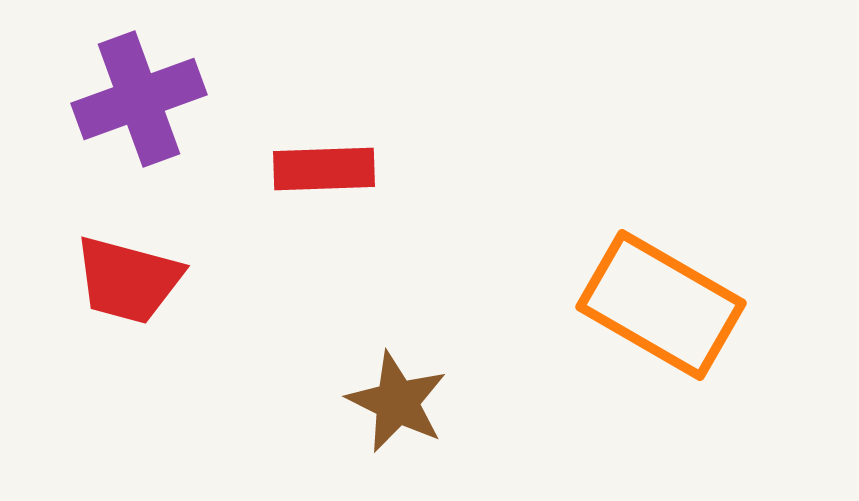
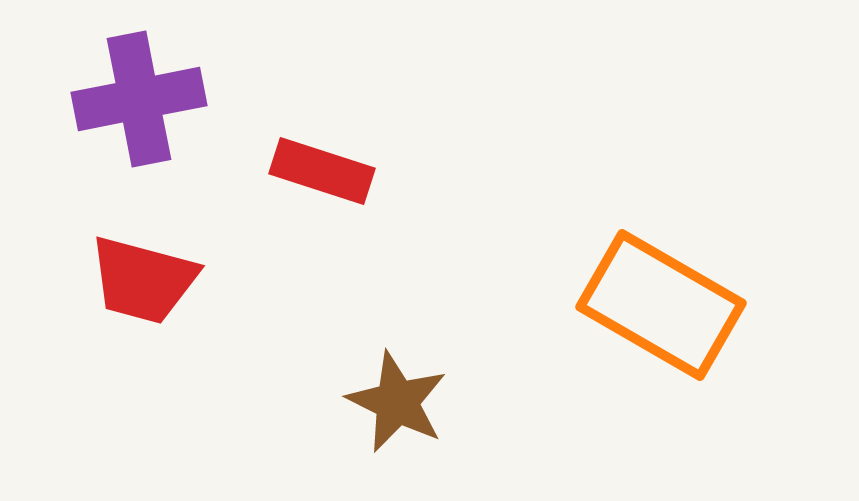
purple cross: rotated 9 degrees clockwise
red rectangle: moved 2 px left, 2 px down; rotated 20 degrees clockwise
red trapezoid: moved 15 px right
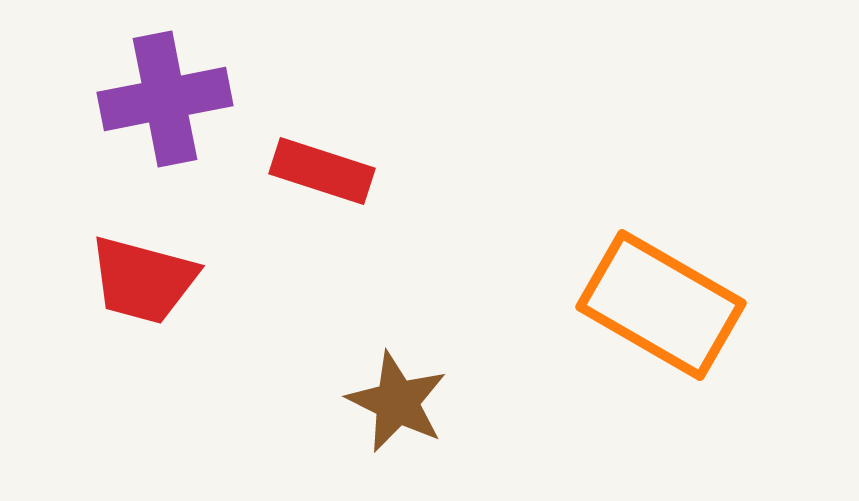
purple cross: moved 26 px right
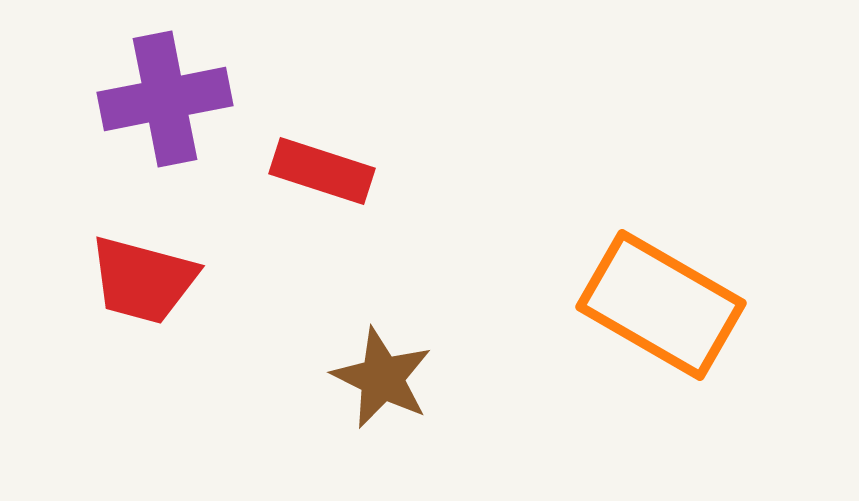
brown star: moved 15 px left, 24 px up
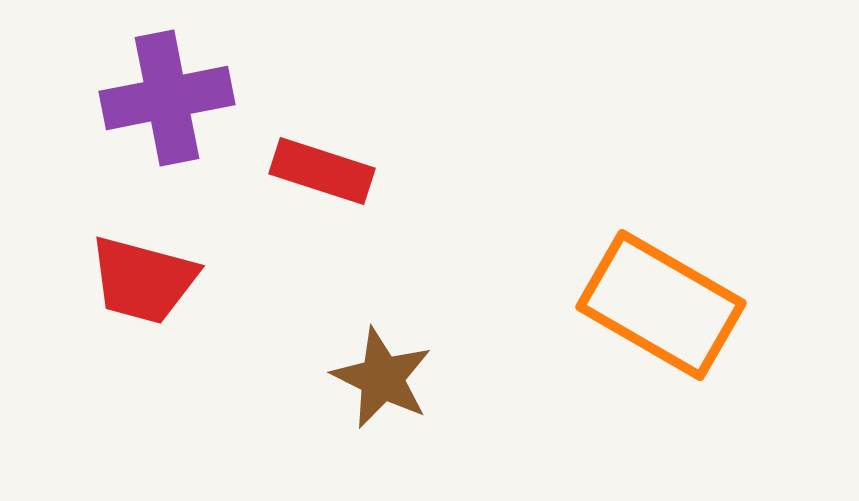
purple cross: moved 2 px right, 1 px up
